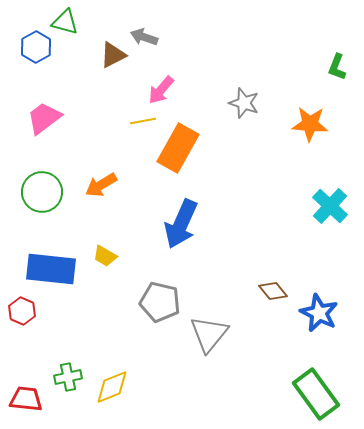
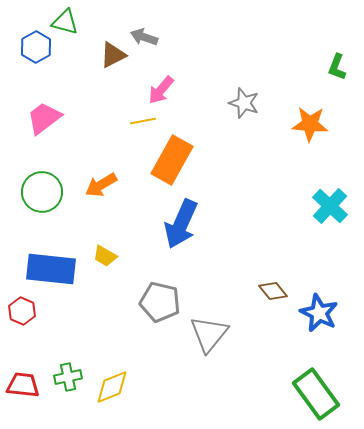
orange rectangle: moved 6 px left, 12 px down
red trapezoid: moved 3 px left, 14 px up
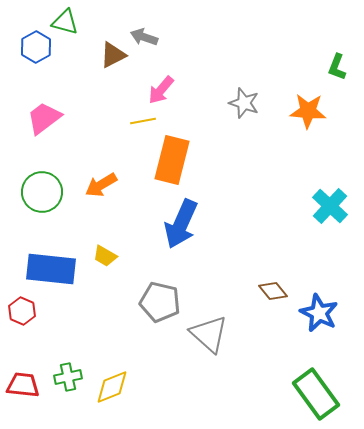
orange star: moved 2 px left, 13 px up
orange rectangle: rotated 15 degrees counterclockwise
gray triangle: rotated 27 degrees counterclockwise
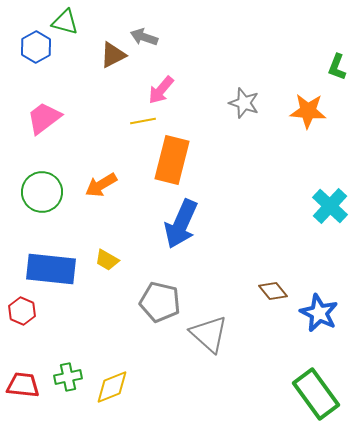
yellow trapezoid: moved 2 px right, 4 px down
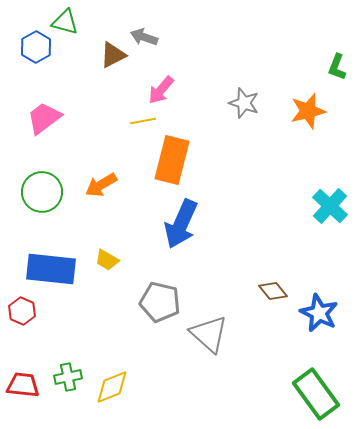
orange star: rotated 18 degrees counterclockwise
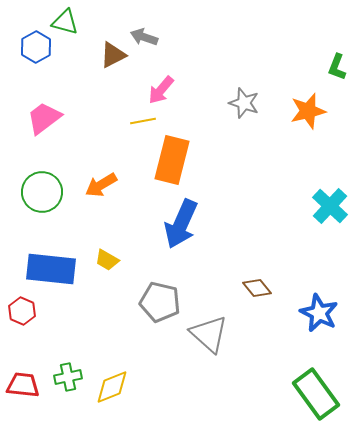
brown diamond: moved 16 px left, 3 px up
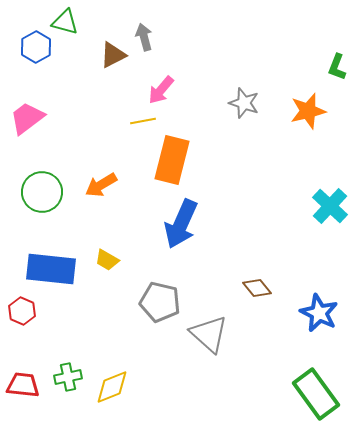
gray arrow: rotated 56 degrees clockwise
pink trapezoid: moved 17 px left
